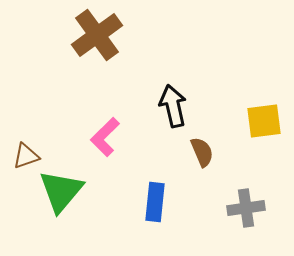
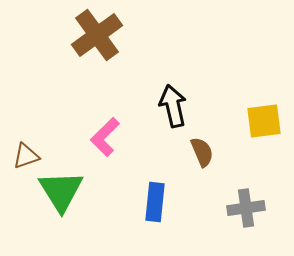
green triangle: rotated 12 degrees counterclockwise
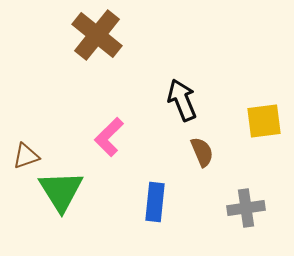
brown cross: rotated 15 degrees counterclockwise
black arrow: moved 9 px right, 6 px up; rotated 9 degrees counterclockwise
pink L-shape: moved 4 px right
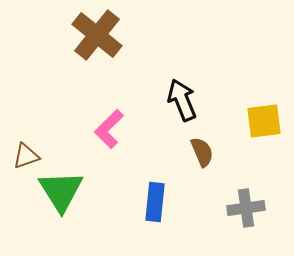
pink L-shape: moved 8 px up
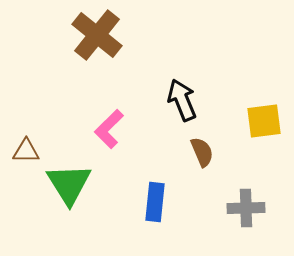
brown triangle: moved 5 px up; rotated 20 degrees clockwise
green triangle: moved 8 px right, 7 px up
gray cross: rotated 6 degrees clockwise
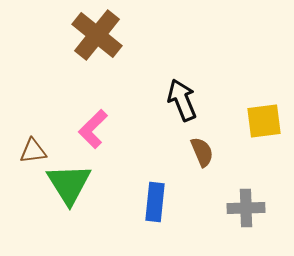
pink L-shape: moved 16 px left
brown triangle: moved 7 px right; rotated 8 degrees counterclockwise
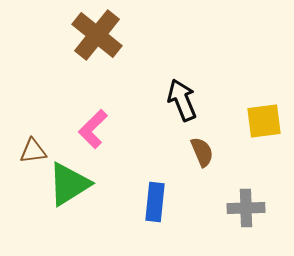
green triangle: rotated 30 degrees clockwise
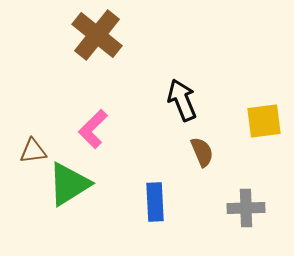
blue rectangle: rotated 9 degrees counterclockwise
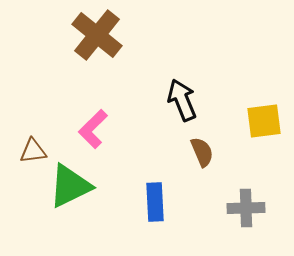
green triangle: moved 1 px right, 2 px down; rotated 6 degrees clockwise
